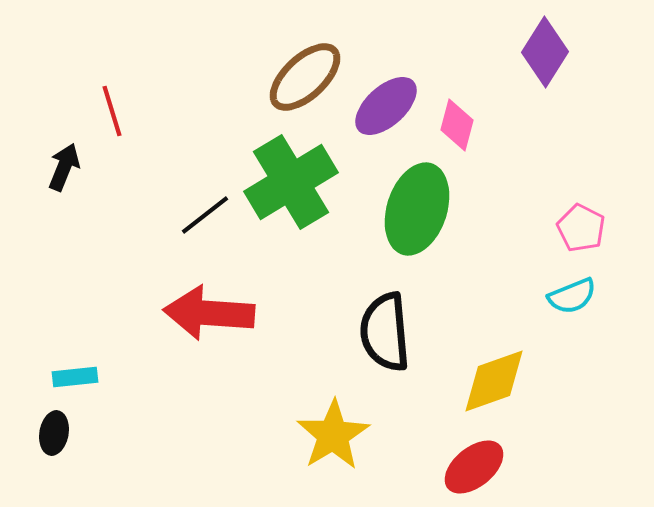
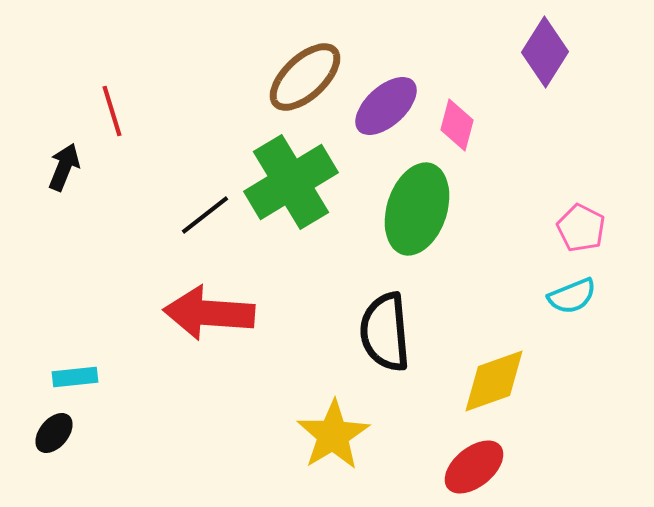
black ellipse: rotated 30 degrees clockwise
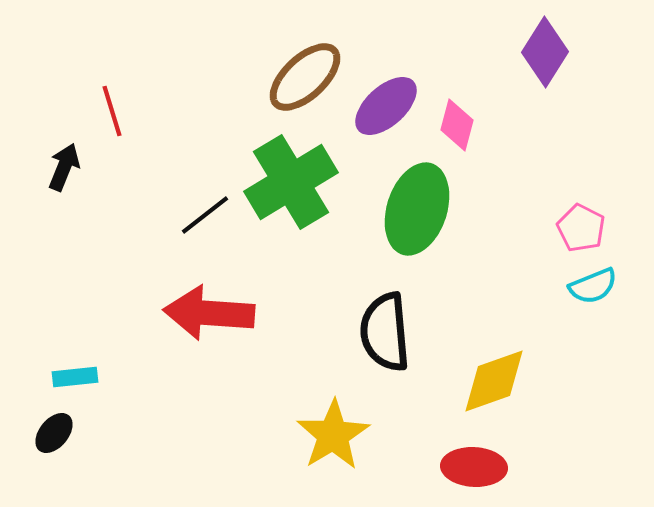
cyan semicircle: moved 21 px right, 10 px up
red ellipse: rotated 42 degrees clockwise
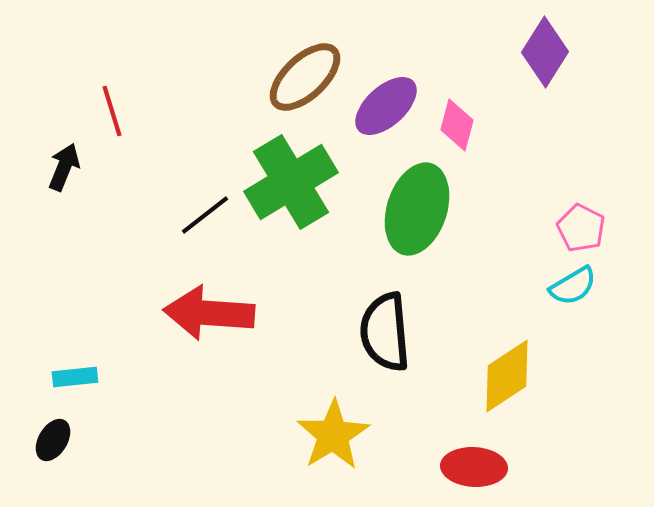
cyan semicircle: moved 20 px left; rotated 9 degrees counterclockwise
yellow diamond: moved 13 px right, 5 px up; rotated 14 degrees counterclockwise
black ellipse: moved 1 px left, 7 px down; rotated 9 degrees counterclockwise
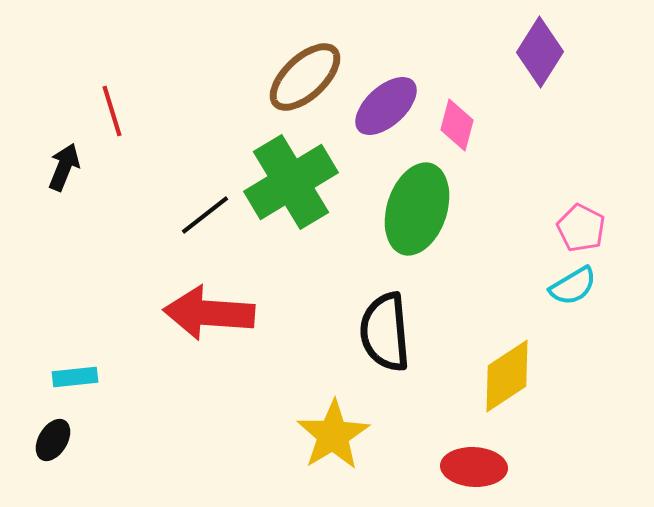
purple diamond: moved 5 px left
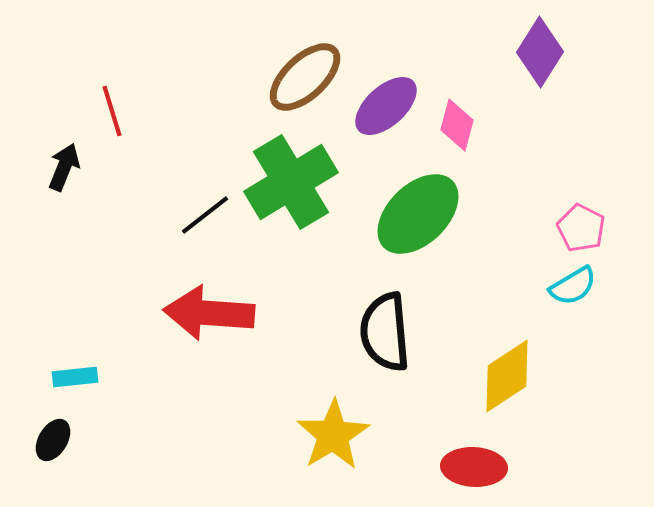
green ellipse: moved 1 px right, 5 px down; rotated 28 degrees clockwise
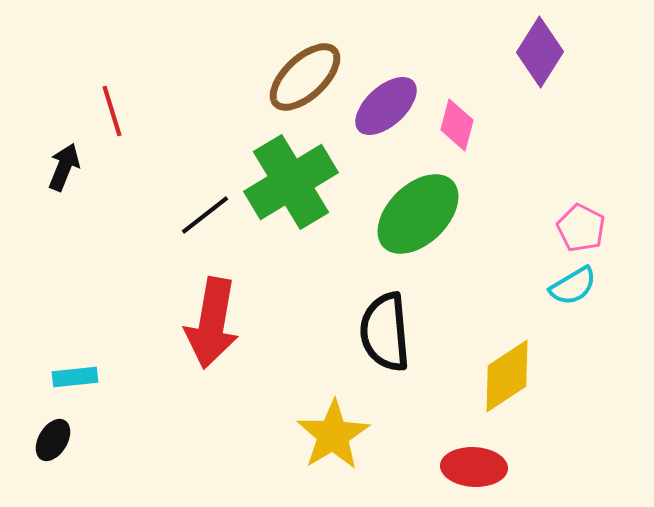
red arrow: moved 3 px right, 10 px down; rotated 84 degrees counterclockwise
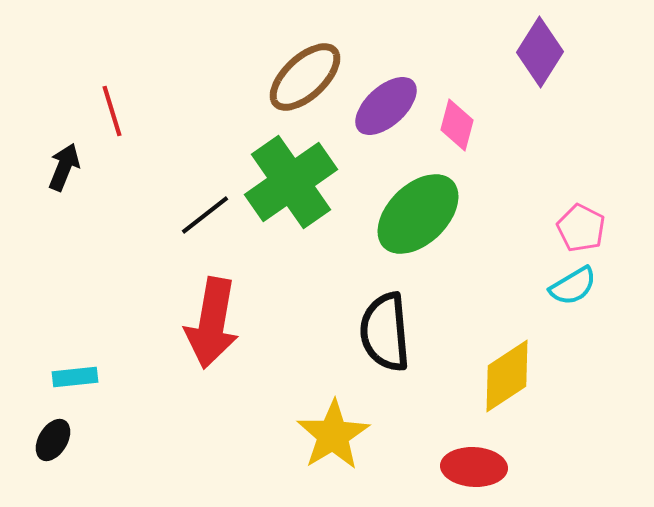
green cross: rotated 4 degrees counterclockwise
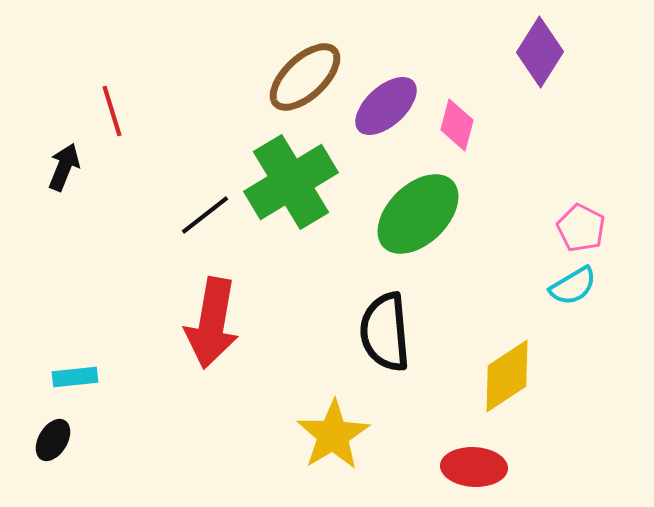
green cross: rotated 4 degrees clockwise
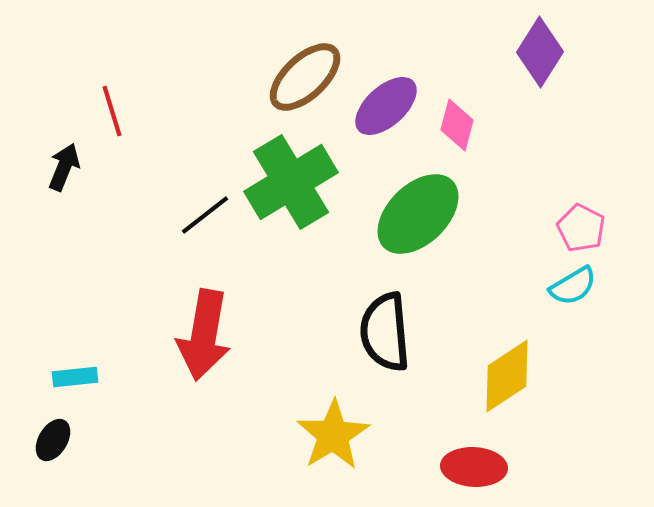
red arrow: moved 8 px left, 12 px down
